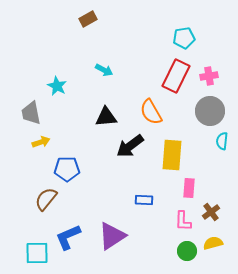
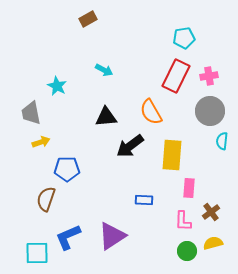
brown semicircle: rotated 20 degrees counterclockwise
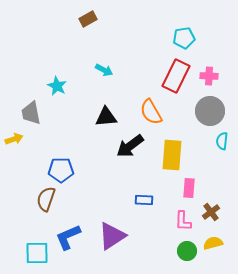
pink cross: rotated 12 degrees clockwise
yellow arrow: moved 27 px left, 3 px up
blue pentagon: moved 6 px left, 1 px down
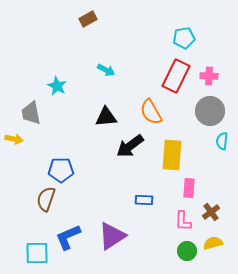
cyan arrow: moved 2 px right
yellow arrow: rotated 30 degrees clockwise
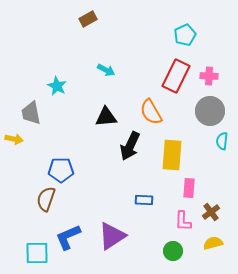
cyan pentagon: moved 1 px right, 3 px up; rotated 15 degrees counterclockwise
black arrow: rotated 28 degrees counterclockwise
green circle: moved 14 px left
